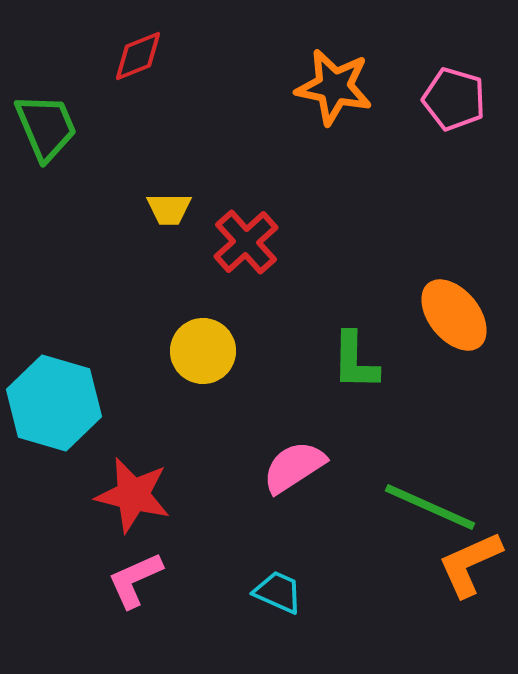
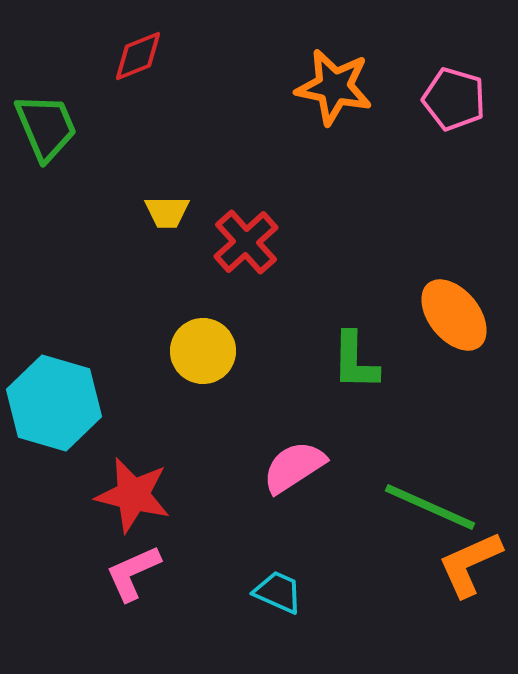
yellow trapezoid: moved 2 px left, 3 px down
pink L-shape: moved 2 px left, 7 px up
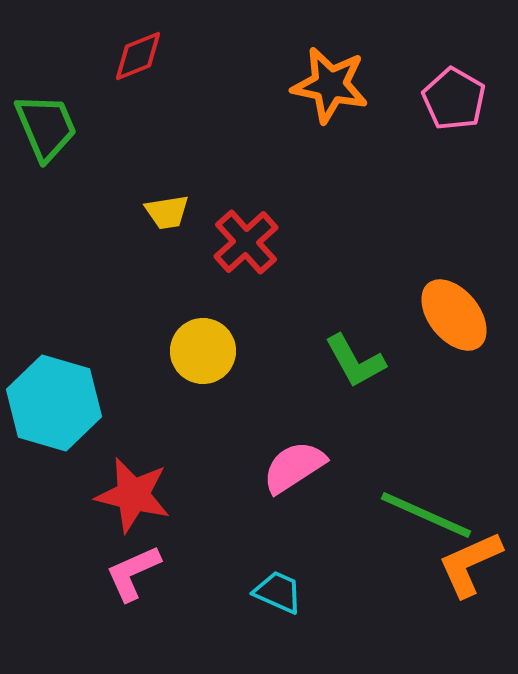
orange star: moved 4 px left, 2 px up
pink pentagon: rotated 14 degrees clockwise
yellow trapezoid: rotated 9 degrees counterclockwise
green L-shape: rotated 30 degrees counterclockwise
green line: moved 4 px left, 8 px down
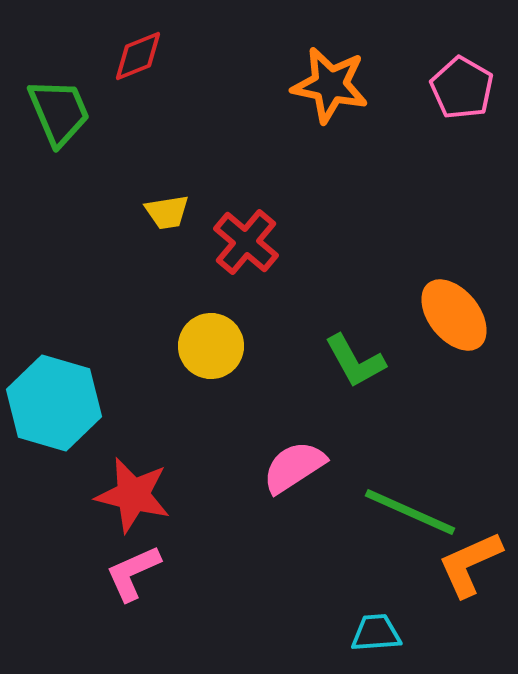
pink pentagon: moved 8 px right, 11 px up
green trapezoid: moved 13 px right, 15 px up
red cross: rotated 8 degrees counterclockwise
yellow circle: moved 8 px right, 5 px up
green line: moved 16 px left, 3 px up
cyan trapezoid: moved 98 px right, 41 px down; rotated 28 degrees counterclockwise
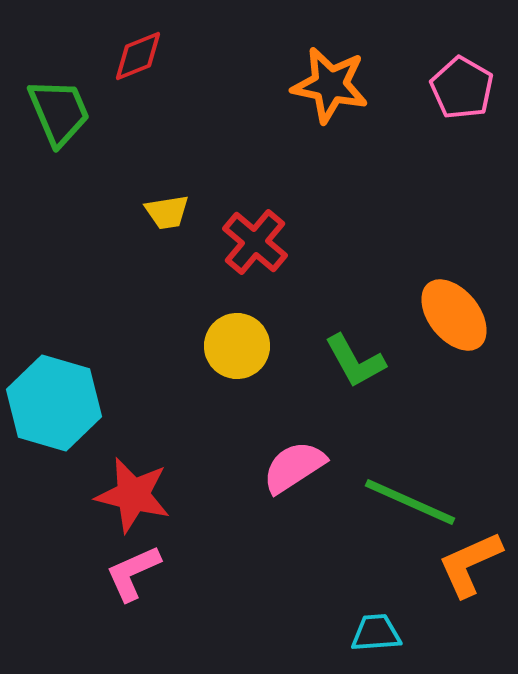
red cross: moved 9 px right
yellow circle: moved 26 px right
green line: moved 10 px up
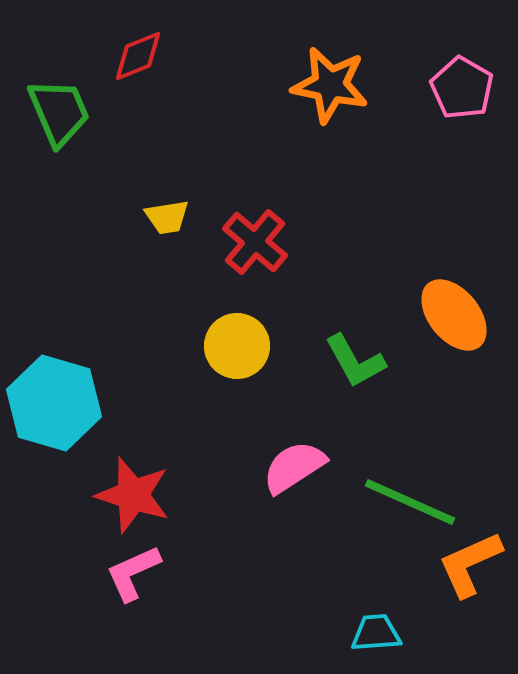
yellow trapezoid: moved 5 px down
red star: rotated 4 degrees clockwise
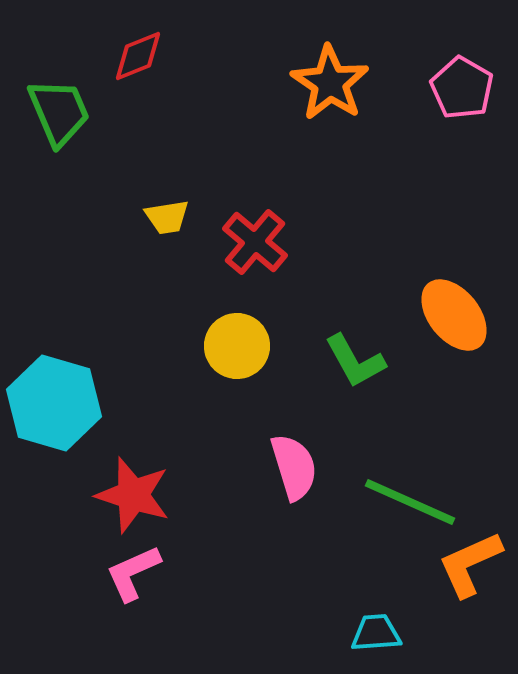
orange star: moved 2 px up; rotated 22 degrees clockwise
pink semicircle: rotated 106 degrees clockwise
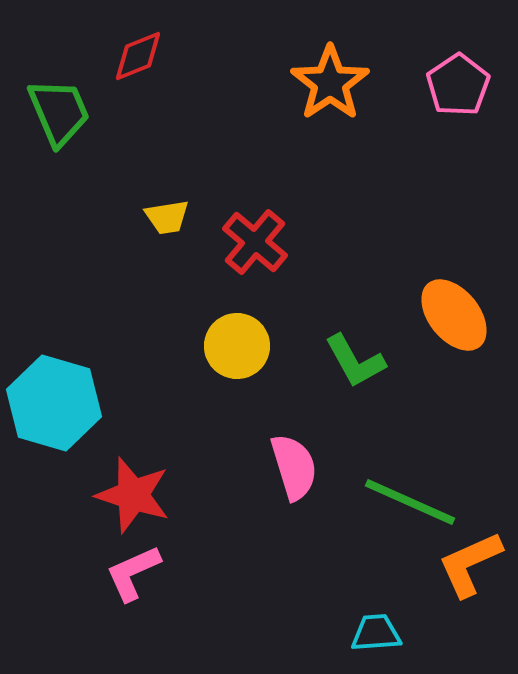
orange star: rotated 4 degrees clockwise
pink pentagon: moved 4 px left, 3 px up; rotated 8 degrees clockwise
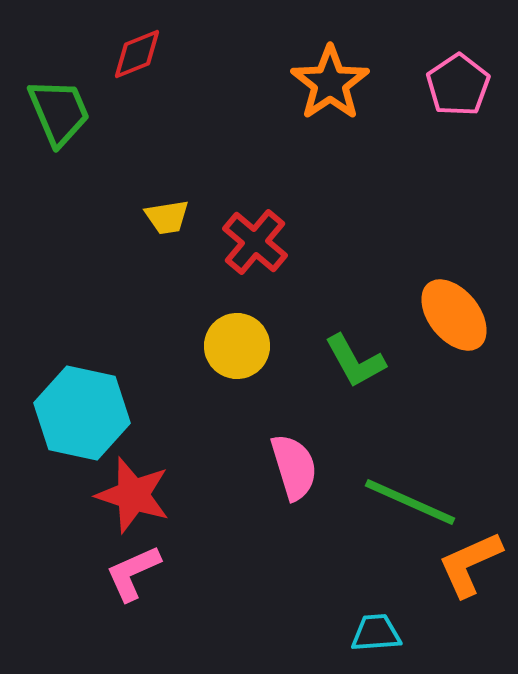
red diamond: moved 1 px left, 2 px up
cyan hexagon: moved 28 px right, 10 px down; rotated 4 degrees counterclockwise
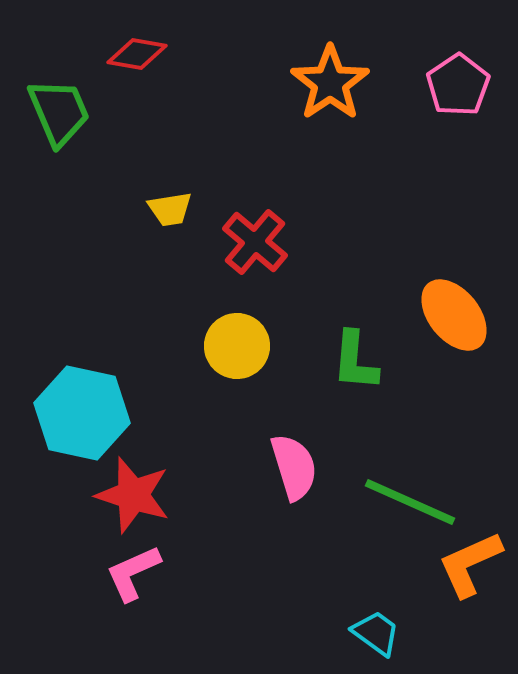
red diamond: rotated 32 degrees clockwise
yellow trapezoid: moved 3 px right, 8 px up
green L-shape: rotated 34 degrees clockwise
cyan trapezoid: rotated 40 degrees clockwise
